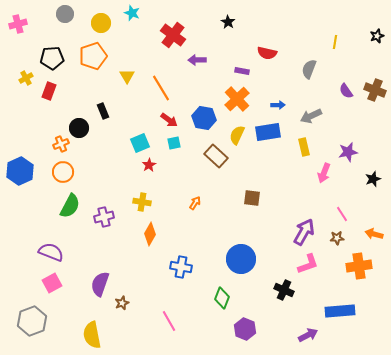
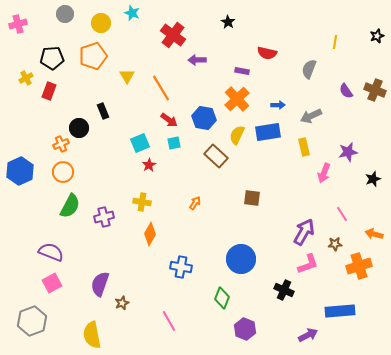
brown star at (337, 238): moved 2 px left, 6 px down
orange cross at (359, 266): rotated 10 degrees counterclockwise
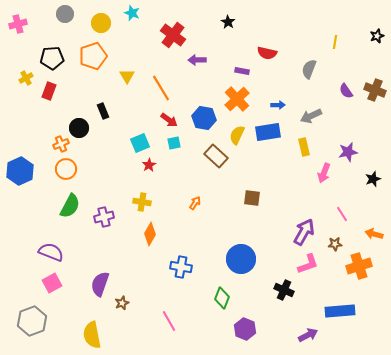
orange circle at (63, 172): moved 3 px right, 3 px up
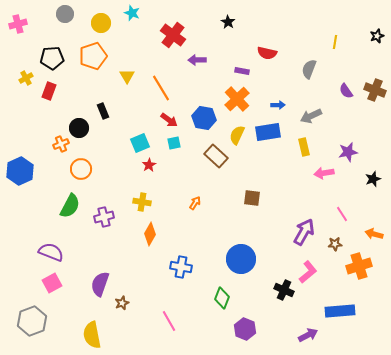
orange circle at (66, 169): moved 15 px right
pink arrow at (324, 173): rotated 60 degrees clockwise
pink L-shape at (308, 264): moved 8 px down; rotated 20 degrees counterclockwise
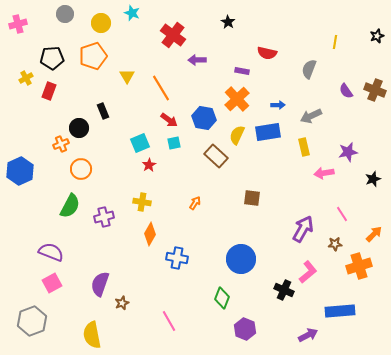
purple arrow at (304, 232): moved 1 px left, 3 px up
orange arrow at (374, 234): rotated 120 degrees clockwise
blue cross at (181, 267): moved 4 px left, 9 px up
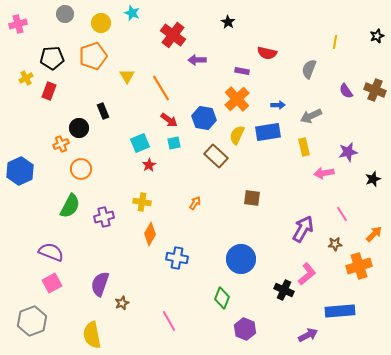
pink L-shape at (308, 272): moved 1 px left, 2 px down
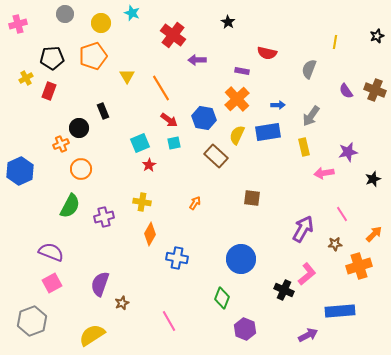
gray arrow at (311, 116): rotated 30 degrees counterclockwise
yellow semicircle at (92, 335): rotated 68 degrees clockwise
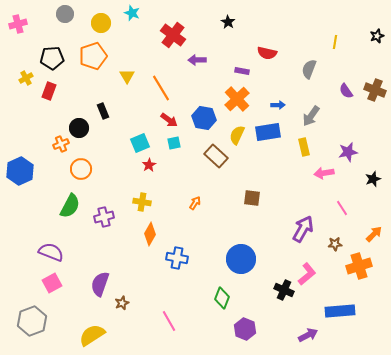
pink line at (342, 214): moved 6 px up
